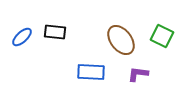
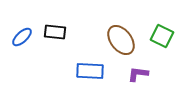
blue rectangle: moved 1 px left, 1 px up
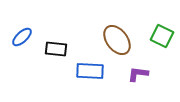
black rectangle: moved 1 px right, 17 px down
brown ellipse: moved 4 px left
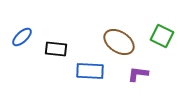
brown ellipse: moved 2 px right, 2 px down; rotated 20 degrees counterclockwise
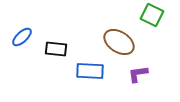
green square: moved 10 px left, 21 px up
purple L-shape: rotated 15 degrees counterclockwise
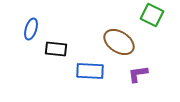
blue ellipse: moved 9 px right, 8 px up; rotated 30 degrees counterclockwise
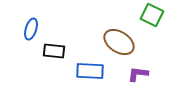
black rectangle: moved 2 px left, 2 px down
purple L-shape: rotated 15 degrees clockwise
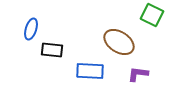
black rectangle: moved 2 px left, 1 px up
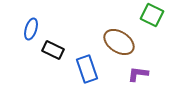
black rectangle: moved 1 px right; rotated 20 degrees clockwise
blue rectangle: moved 3 px left, 2 px up; rotated 68 degrees clockwise
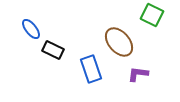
blue ellipse: rotated 55 degrees counterclockwise
brown ellipse: rotated 16 degrees clockwise
blue rectangle: moved 4 px right
